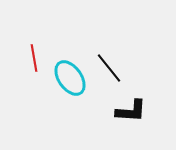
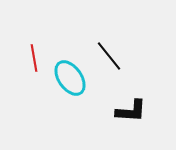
black line: moved 12 px up
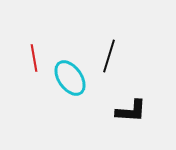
black line: rotated 56 degrees clockwise
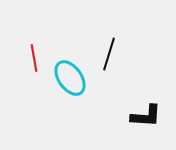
black line: moved 2 px up
black L-shape: moved 15 px right, 5 px down
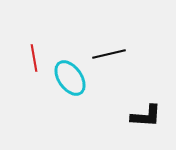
black line: rotated 60 degrees clockwise
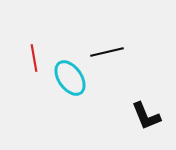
black line: moved 2 px left, 2 px up
black L-shape: rotated 64 degrees clockwise
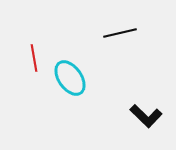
black line: moved 13 px right, 19 px up
black L-shape: rotated 24 degrees counterclockwise
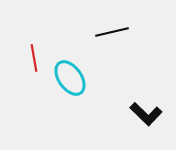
black line: moved 8 px left, 1 px up
black L-shape: moved 2 px up
